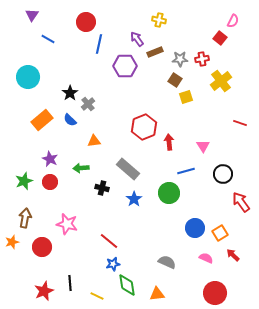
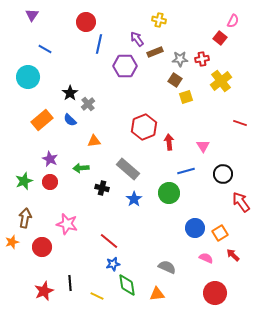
blue line at (48, 39): moved 3 px left, 10 px down
gray semicircle at (167, 262): moved 5 px down
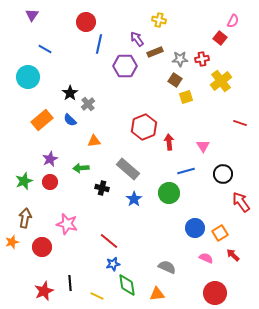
purple star at (50, 159): rotated 21 degrees clockwise
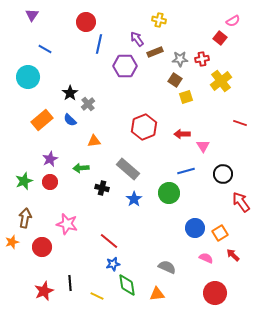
pink semicircle at (233, 21): rotated 32 degrees clockwise
red arrow at (169, 142): moved 13 px right, 8 px up; rotated 84 degrees counterclockwise
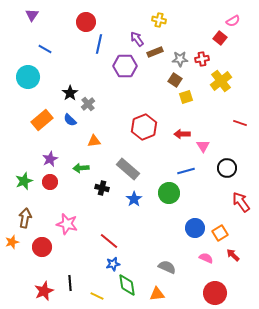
black circle at (223, 174): moved 4 px right, 6 px up
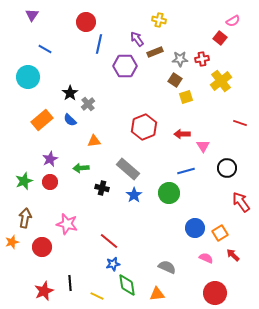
blue star at (134, 199): moved 4 px up
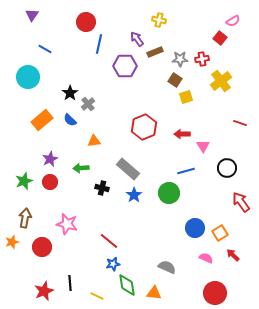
orange triangle at (157, 294): moved 3 px left, 1 px up; rotated 14 degrees clockwise
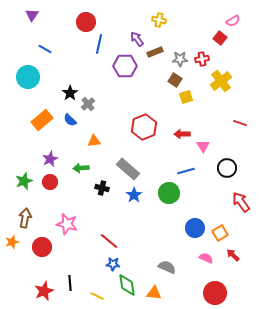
blue star at (113, 264): rotated 16 degrees clockwise
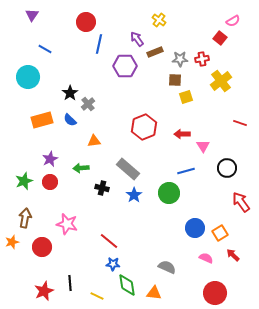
yellow cross at (159, 20): rotated 24 degrees clockwise
brown square at (175, 80): rotated 32 degrees counterclockwise
orange rectangle at (42, 120): rotated 25 degrees clockwise
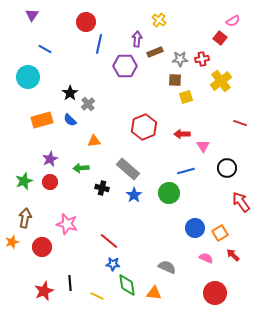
purple arrow at (137, 39): rotated 42 degrees clockwise
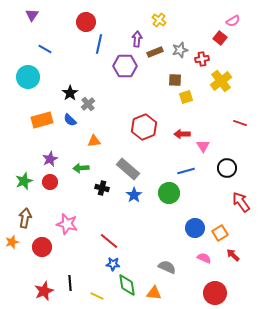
gray star at (180, 59): moved 9 px up; rotated 14 degrees counterclockwise
pink semicircle at (206, 258): moved 2 px left
